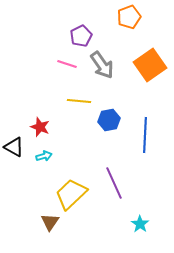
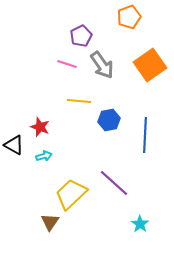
black triangle: moved 2 px up
purple line: rotated 24 degrees counterclockwise
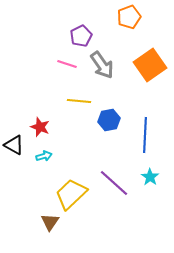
cyan star: moved 10 px right, 47 px up
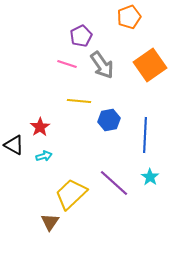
red star: rotated 18 degrees clockwise
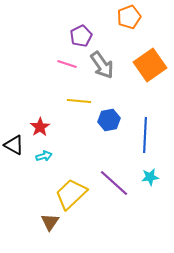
cyan star: rotated 30 degrees clockwise
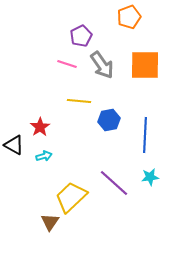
orange square: moved 5 px left; rotated 36 degrees clockwise
yellow trapezoid: moved 3 px down
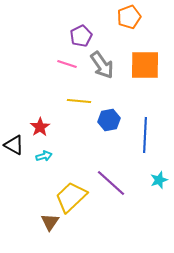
cyan star: moved 9 px right, 3 px down; rotated 12 degrees counterclockwise
purple line: moved 3 px left
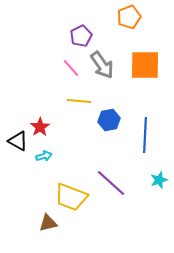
pink line: moved 4 px right, 4 px down; rotated 30 degrees clockwise
black triangle: moved 4 px right, 4 px up
yellow trapezoid: rotated 116 degrees counterclockwise
brown triangle: moved 2 px left, 1 px down; rotated 42 degrees clockwise
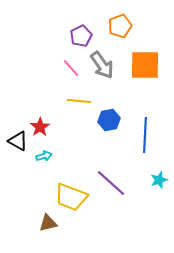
orange pentagon: moved 9 px left, 9 px down
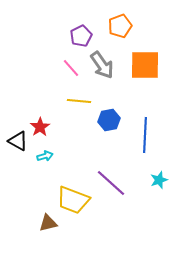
cyan arrow: moved 1 px right
yellow trapezoid: moved 2 px right, 3 px down
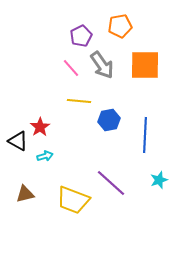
orange pentagon: rotated 10 degrees clockwise
brown triangle: moved 23 px left, 29 px up
